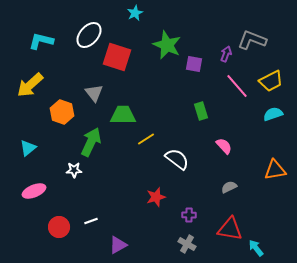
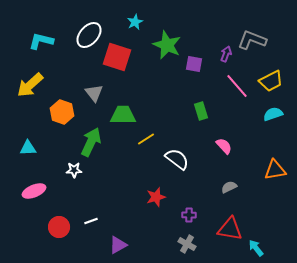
cyan star: moved 9 px down
cyan triangle: rotated 36 degrees clockwise
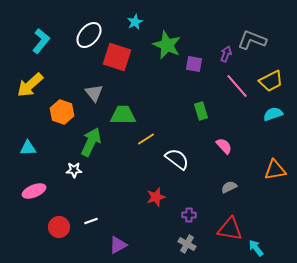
cyan L-shape: rotated 115 degrees clockwise
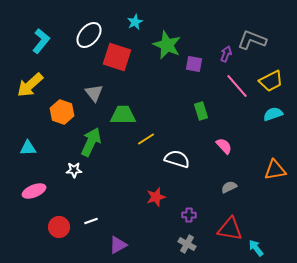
white semicircle: rotated 20 degrees counterclockwise
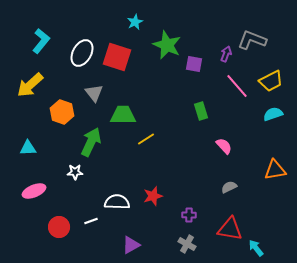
white ellipse: moved 7 px left, 18 px down; rotated 12 degrees counterclockwise
white semicircle: moved 60 px left, 43 px down; rotated 15 degrees counterclockwise
white star: moved 1 px right, 2 px down
red star: moved 3 px left, 1 px up
purple triangle: moved 13 px right
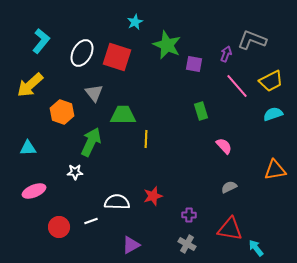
yellow line: rotated 54 degrees counterclockwise
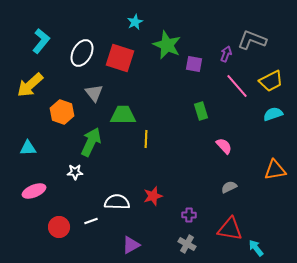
red square: moved 3 px right, 1 px down
